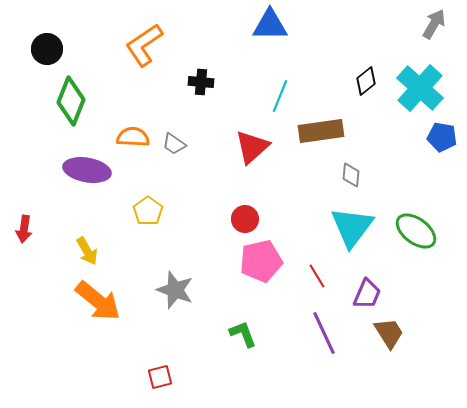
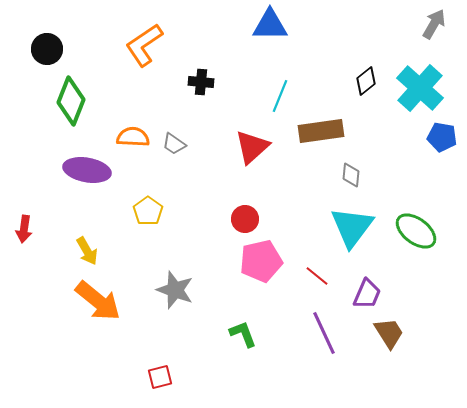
red line: rotated 20 degrees counterclockwise
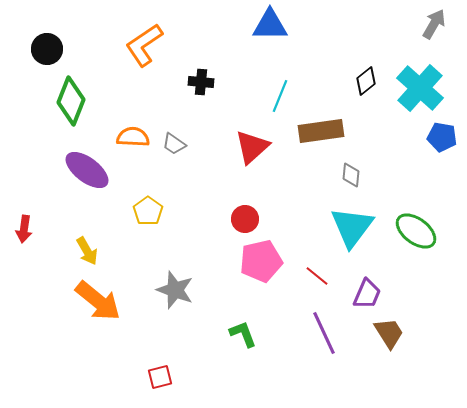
purple ellipse: rotated 27 degrees clockwise
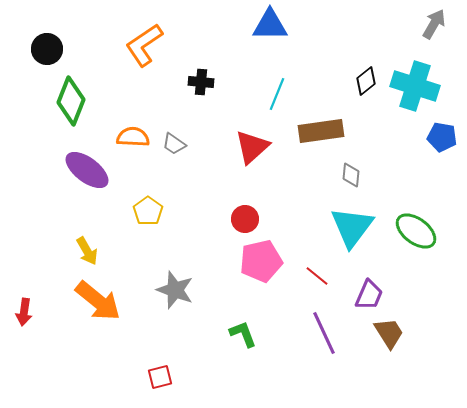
cyan cross: moved 5 px left, 2 px up; rotated 24 degrees counterclockwise
cyan line: moved 3 px left, 2 px up
red arrow: moved 83 px down
purple trapezoid: moved 2 px right, 1 px down
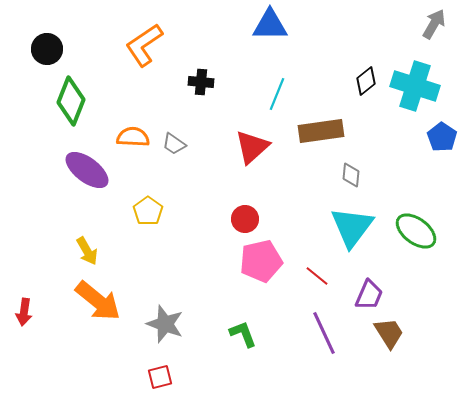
blue pentagon: rotated 24 degrees clockwise
gray star: moved 10 px left, 34 px down
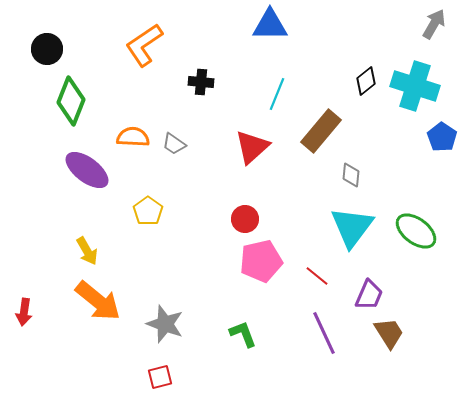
brown rectangle: rotated 42 degrees counterclockwise
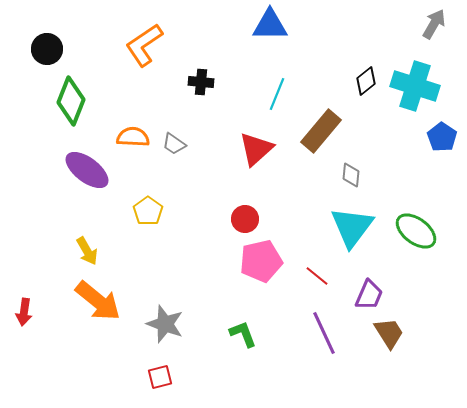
red triangle: moved 4 px right, 2 px down
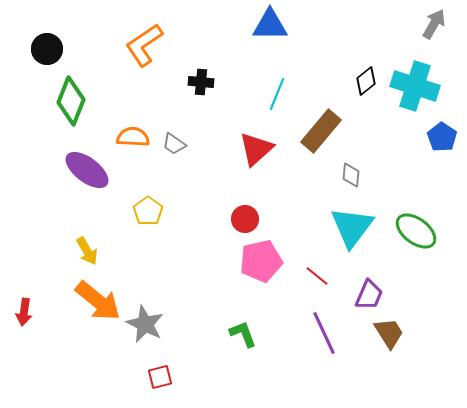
gray star: moved 20 px left; rotated 6 degrees clockwise
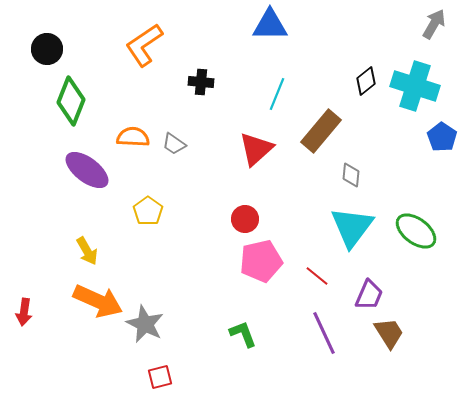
orange arrow: rotated 15 degrees counterclockwise
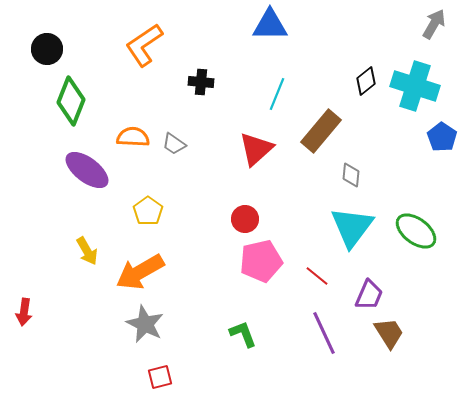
orange arrow: moved 42 px right, 29 px up; rotated 126 degrees clockwise
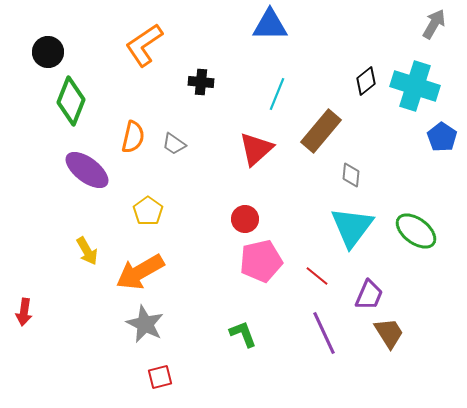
black circle: moved 1 px right, 3 px down
orange semicircle: rotated 100 degrees clockwise
